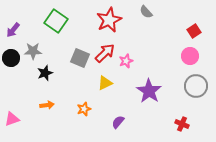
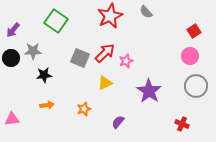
red star: moved 1 px right, 4 px up
black star: moved 1 px left, 2 px down; rotated 14 degrees clockwise
pink triangle: rotated 14 degrees clockwise
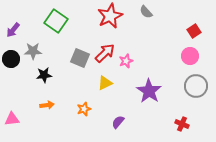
black circle: moved 1 px down
